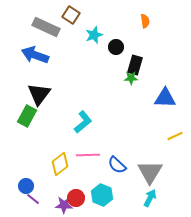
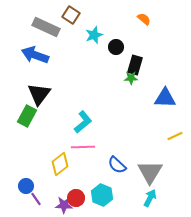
orange semicircle: moved 1 px left, 2 px up; rotated 40 degrees counterclockwise
pink line: moved 5 px left, 8 px up
purple line: moved 3 px right; rotated 16 degrees clockwise
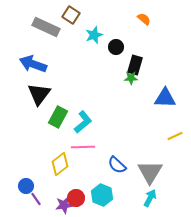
blue arrow: moved 2 px left, 9 px down
green rectangle: moved 31 px right, 1 px down
purple star: rotated 12 degrees counterclockwise
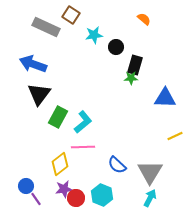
cyan star: rotated 12 degrees clockwise
purple star: moved 16 px up
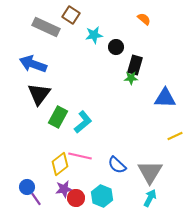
pink line: moved 3 px left, 9 px down; rotated 15 degrees clockwise
blue circle: moved 1 px right, 1 px down
cyan hexagon: moved 1 px down
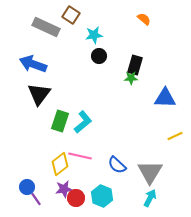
black circle: moved 17 px left, 9 px down
green rectangle: moved 2 px right, 4 px down; rotated 10 degrees counterclockwise
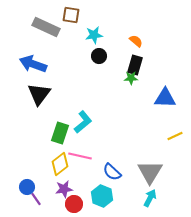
brown square: rotated 24 degrees counterclockwise
orange semicircle: moved 8 px left, 22 px down
green rectangle: moved 12 px down
blue semicircle: moved 5 px left, 7 px down
red circle: moved 2 px left, 6 px down
